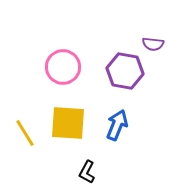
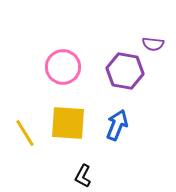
black L-shape: moved 4 px left, 4 px down
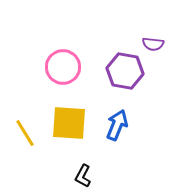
yellow square: moved 1 px right
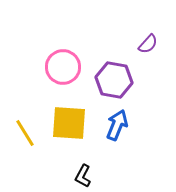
purple semicircle: moved 5 px left; rotated 55 degrees counterclockwise
purple hexagon: moved 11 px left, 9 px down
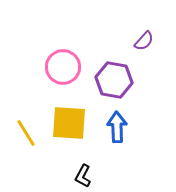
purple semicircle: moved 4 px left, 3 px up
blue arrow: moved 2 px down; rotated 24 degrees counterclockwise
yellow line: moved 1 px right
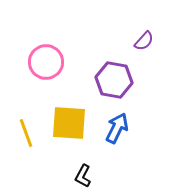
pink circle: moved 17 px left, 5 px up
blue arrow: moved 1 px down; rotated 28 degrees clockwise
yellow line: rotated 12 degrees clockwise
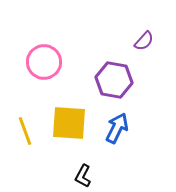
pink circle: moved 2 px left
yellow line: moved 1 px left, 2 px up
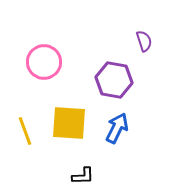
purple semicircle: rotated 60 degrees counterclockwise
black L-shape: rotated 120 degrees counterclockwise
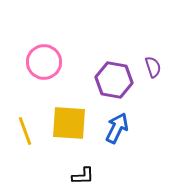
purple semicircle: moved 9 px right, 26 px down
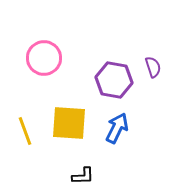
pink circle: moved 4 px up
